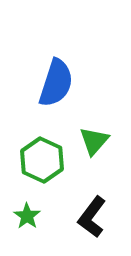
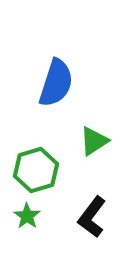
green triangle: rotated 16 degrees clockwise
green hexagon: moved 6 px left, 10 px down; rotated 18 degrees clockwise
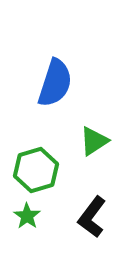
blue semicircle: moved 1 px left
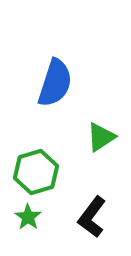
green triangle: moved 7 px right, 4 px up
green hexagon: moved 2 px down
green star: moved 1 px right, 1 px down
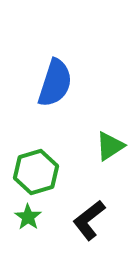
green triangle: moved 9 px right, 9 px down
black L-shape: moved 3 px left, 3 px down; rotated 15 degrees clockwise
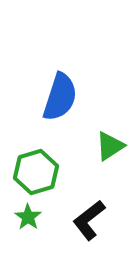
blue semicircle: moved 5 px right, 14 px down
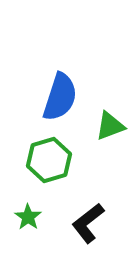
green triangle: moved 20 px up; rotated 12 degrees clockwise
green hexagon: moved 13 px right, 12 px up
black L-shape: moved 1 px left, 3 px down
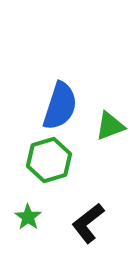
blue semicircle: moved 9 px down
